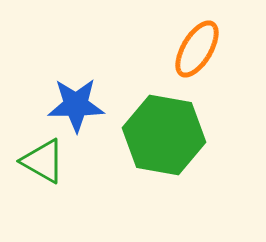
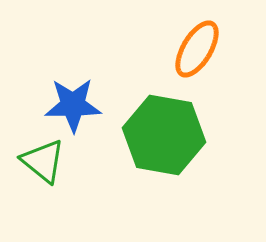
blue star: moved 3 px left
green triangle: rotated 9 degrees clockwise
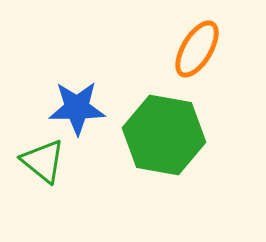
blue star: moved 4 px right, 3 px down
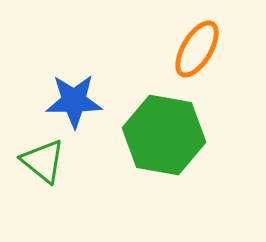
blue star: moved 3 px left, 7 px up
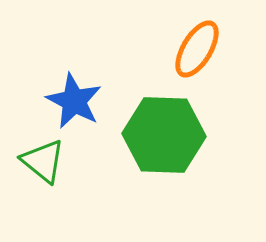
blue star: rotated 28 degrees clockwise
green hexagon: rotated 8 degrees counterclockwise
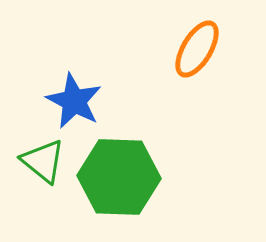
green hexagon: moved 45 px left, 42 px down
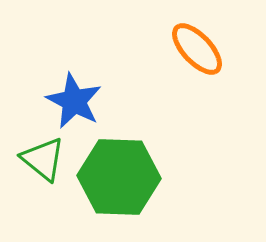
orange ellipse: rotated 74 degrees counterclockwise
green triangle: moved 2 px up
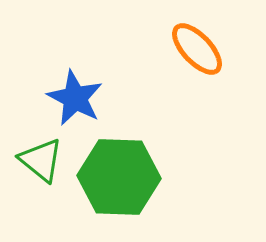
blue star: moved 1 px right, 3 px up
green triangle: moved 2 px left, 1 px down
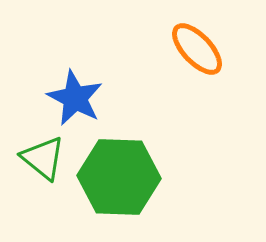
green triangle: moved 2 px right, 2 px up
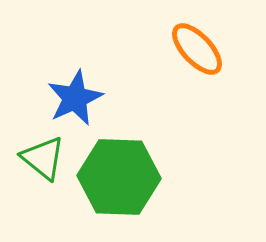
blue star: rotated 20 degrees clockwise
